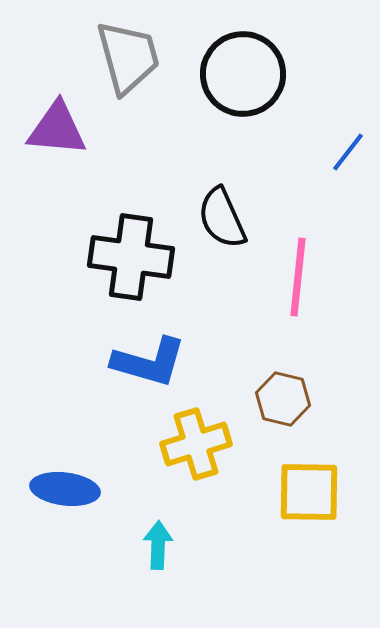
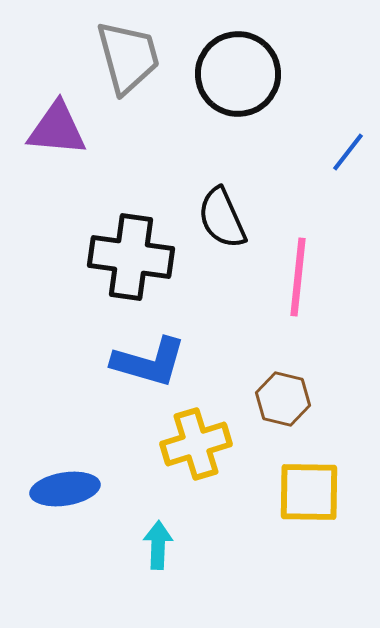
black circle: moved 5 px left
blue ellipse: rotated 16 degrees counterclockwise
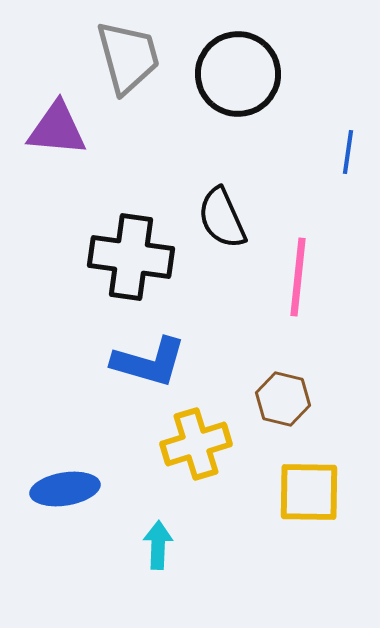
blue line: rotated 30 degrees counterclockwise
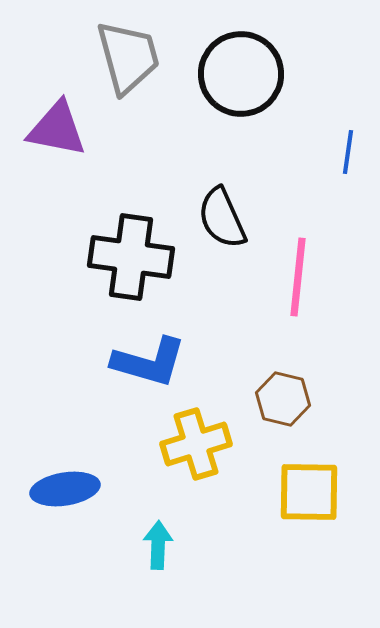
black circle: moved 3 px right
purple triangle: rotated 6 degrees clockwise
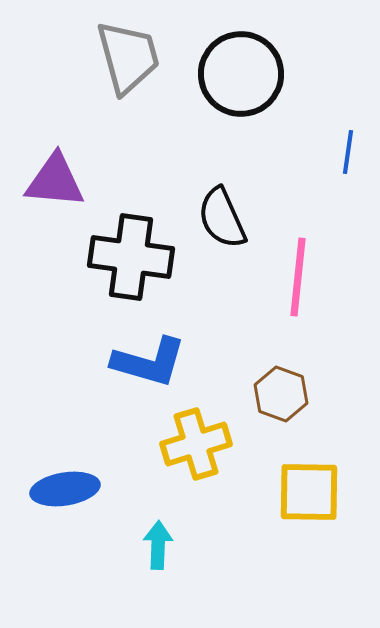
purple triangle: moved 2 px left, 52 px down; rotated 6 degrees counterclockwise
brown hexagon: moved 2 px left, 5 px up; rotated 6 degrees clockwise
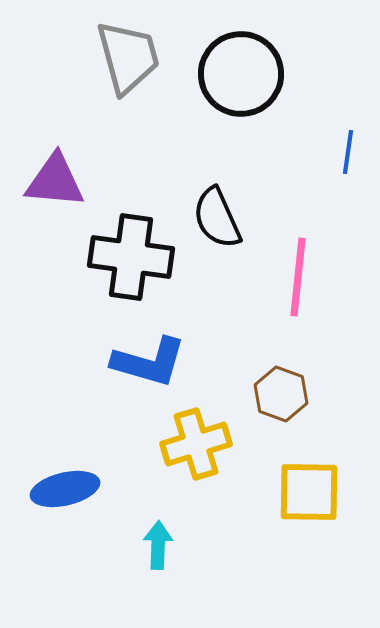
black semicircle: moved 5 px left
blue ellipse: rotated 4 degrees counterclockwise
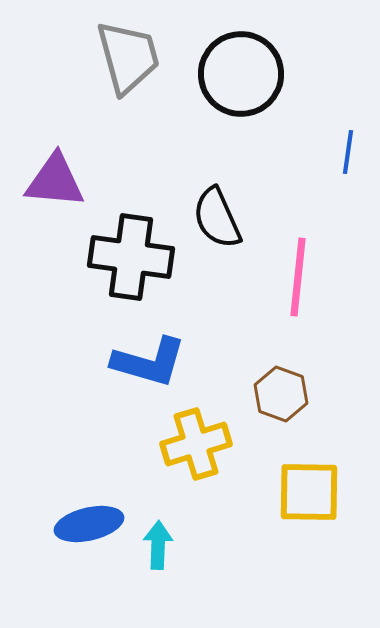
blue ellipse: moved 24 px right, 35 px down
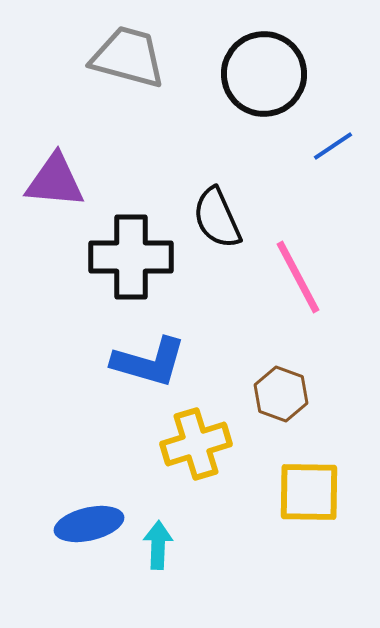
gray trapezoid: rotated 60 degrees counterclockwise
black circle: moved 23 px right
blue line: moved 15 px left, 6 px up; rotated 48 degrees clockwise
black cross: rotated 8 degrees counterclockwise
pink line: rotated 34 degrees counterclockwise
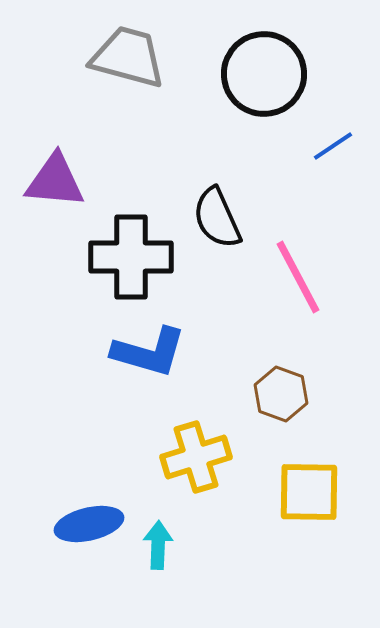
blue L-shape: moved 10 px up
yellow cross: moved 13 px down
